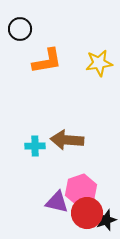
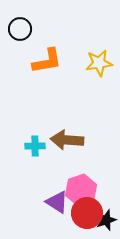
purple triangle: rotated 20 degrees clockwise
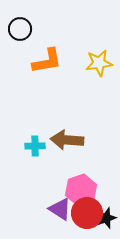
purple triangle: moved 3 px right, 7 px down
black star: moved 2 px up
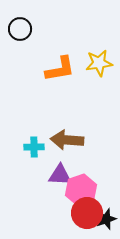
orange L-shape: moved 13 px right, 8 px down
cyan cross: moved 1 px left, 1 px down
purple triangle: moved 34 px up; rotated 30 degrees counterclockwise
black star: moved 1 px down
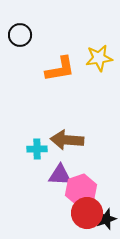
black circle: moved 6 px down
yellow star: moved 5 px up
cyan cross: moved 3 px right, 2 px down
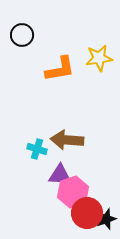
black circle: moved 2 px right
cyan cross: rotated 18 degrees clockwise
pink hexagon: moved 8 px left, 2 px down
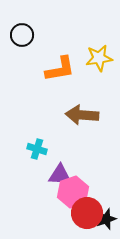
brown arrow: moved 15 px right, 25 px up
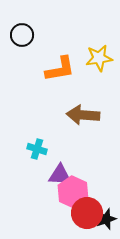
brown arrow: moved 1 px right
pink hexagon: rotated 16 degrees counterclockwise
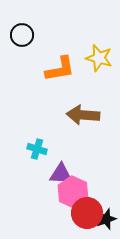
yellow star: rotated 24 degrees clockwise
purple triangle: moved 1 px right, 1 px up
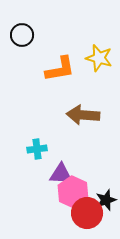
cyan cross: rotated 24 degrees counterclockwise
black star: moved 19 px up
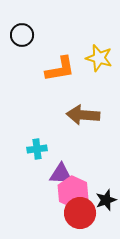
red circle: moved 7 px left
